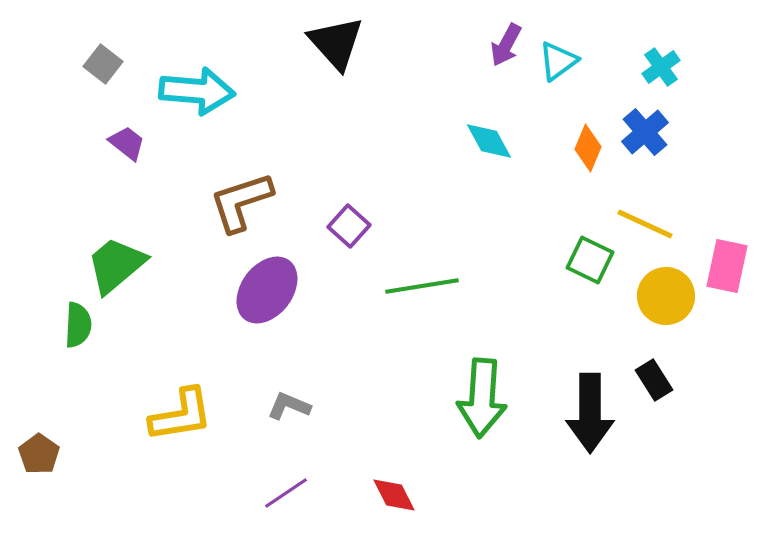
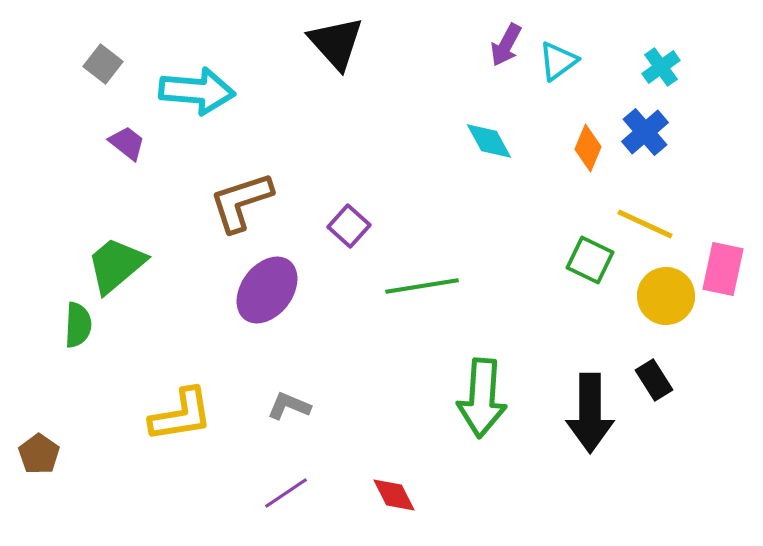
pink rectangle: moved 4 px left, 3 px down
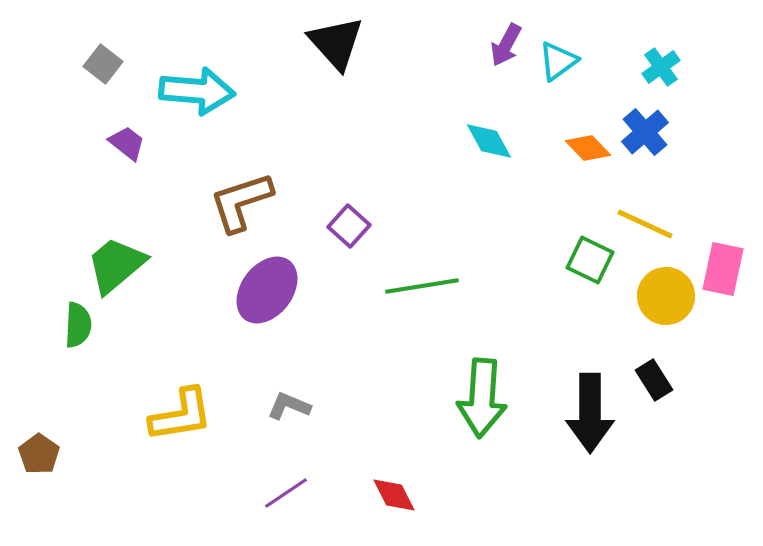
orange diamond: rotated 66 degrees counterclockwise
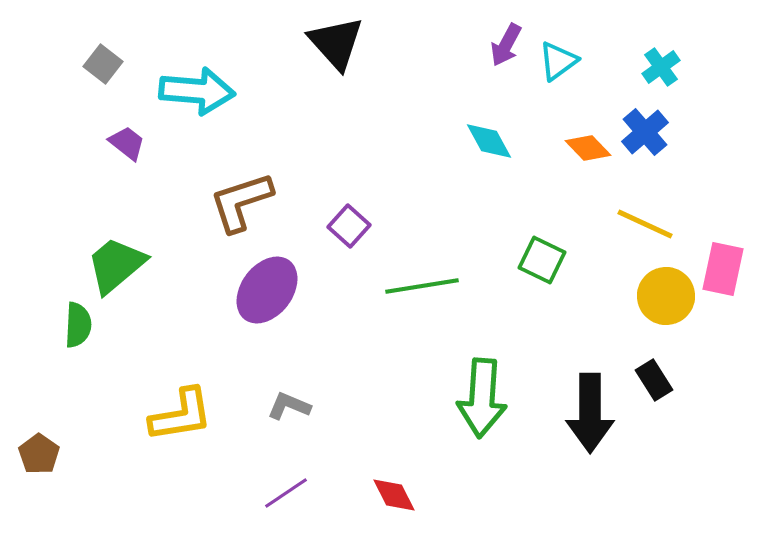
green square: moved 48 px left
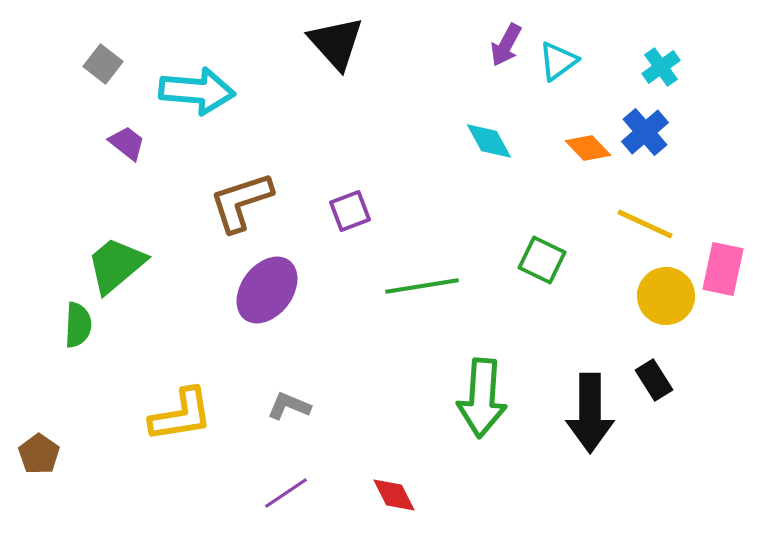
purple square: moved 1 px right, 15 px up; rotated 27 degrees clockwise
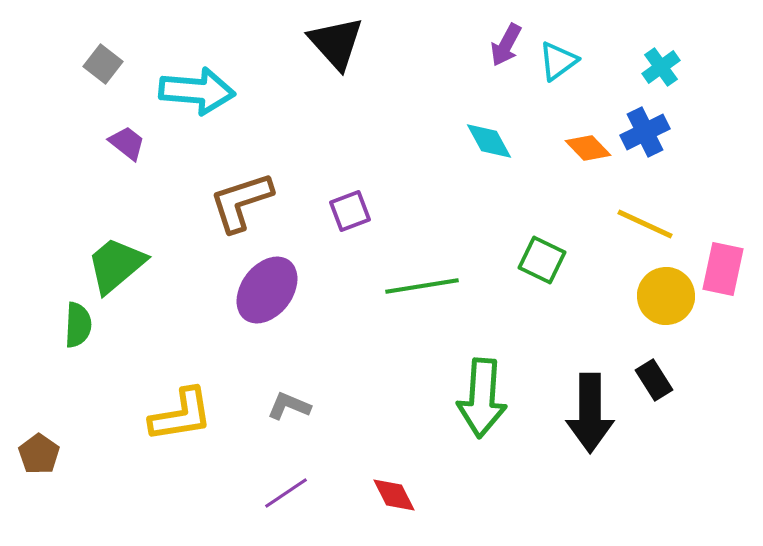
blue cross: rotated 15 degrees clockwise
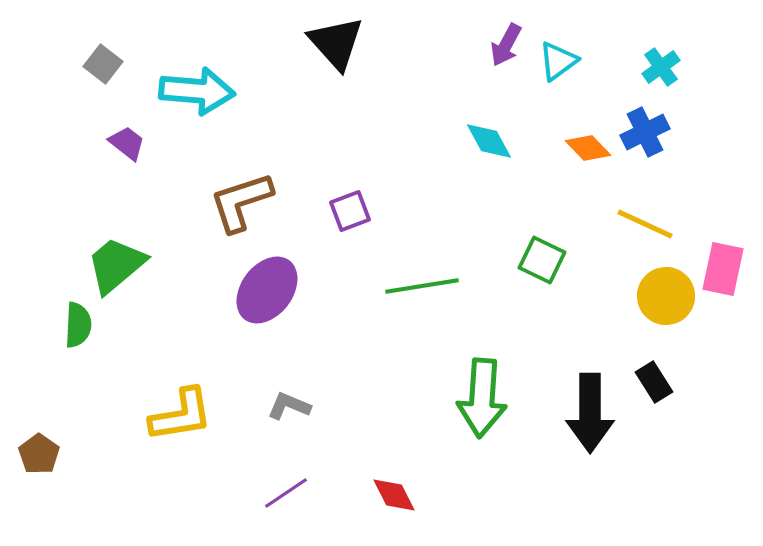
black rectangle: moved 2 px down
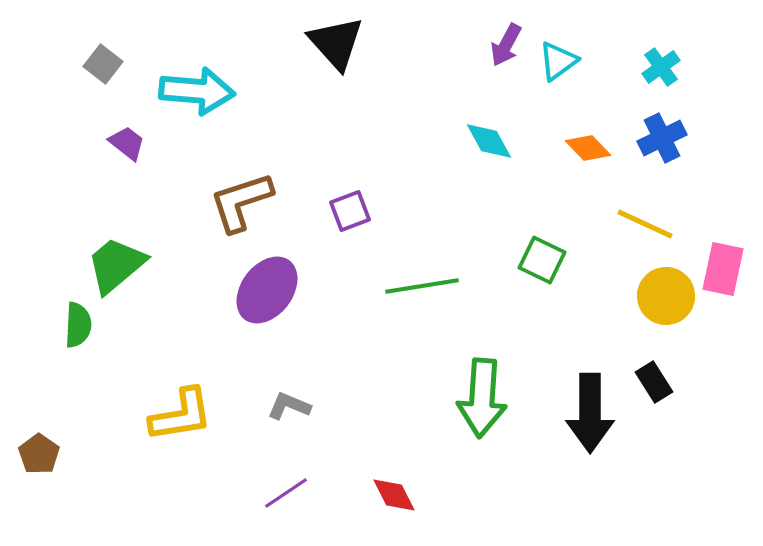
blue cross: moved 17 px right, 6 px down
